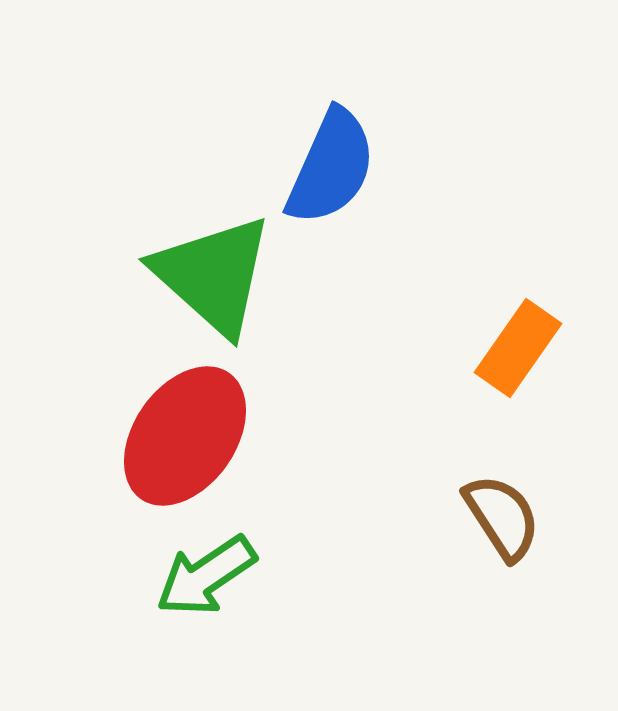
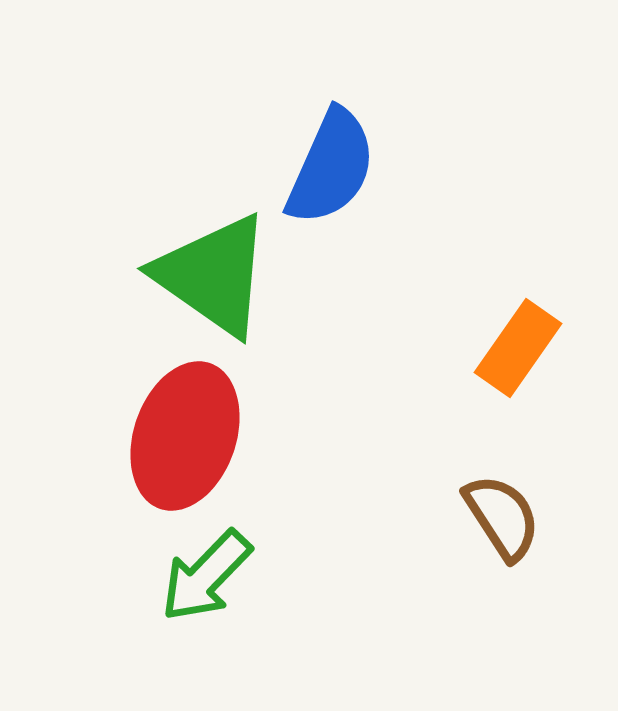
green triangle: rotated 7 degrees counterclockwise
red ellipse: rotated 16 degrees counterclockwise
green arrow: rotated 12 degrees counterclockwise
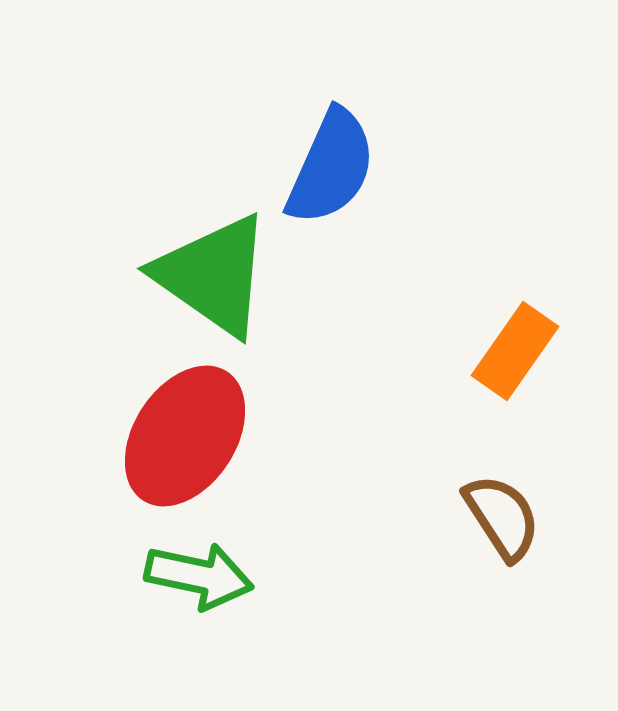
orange rectangle: moved 3 px left, 3 px down
red ellipse: rotated 14 degrees clockwise
green arrow: moved 7 px left; rotated 122 degrees counterclockwise
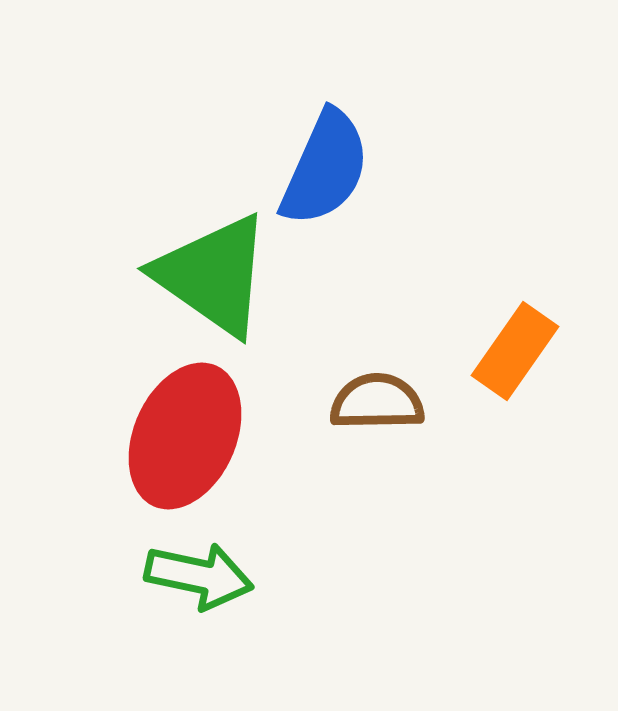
blue semicircle: moved 6 px left, 1 px down
red ellipse: rotated 9 degrees counterclockwise
brown semicircle: moved 125 px left, 115 px up; rotated 58 degrees counterclockwise
